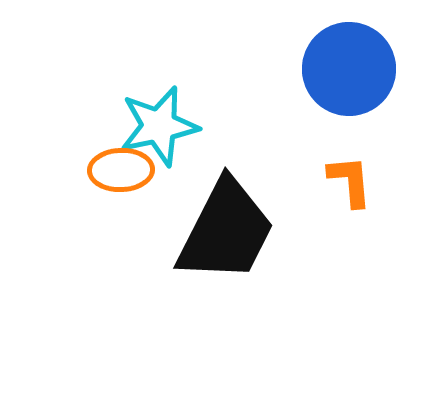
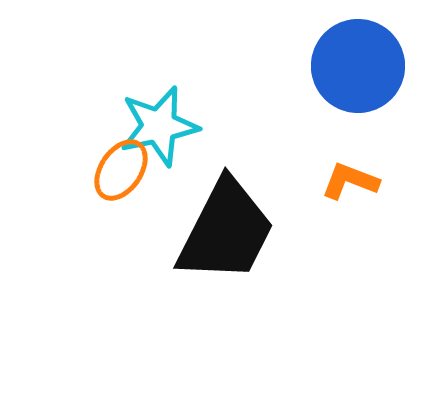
blue circle: moved 9 px right, 3 px up
orange ellipse: rotated 54 degrees counterclockwise
orange L-shape: rotated 64 degrees counterclockwise
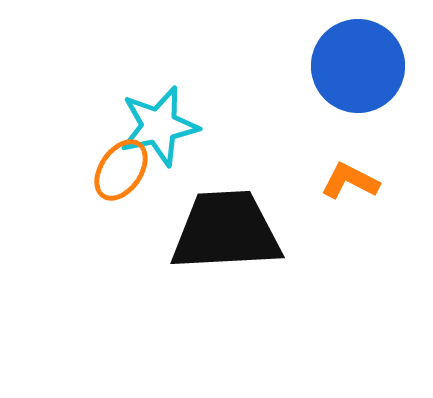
orange L-shape: rotated 6 degrees clockwise
black trapezoid: rotated 120 degrees counterclockwise
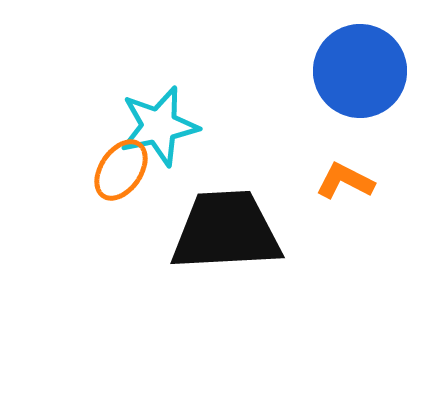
blue circle: moved 2 px right, 5 px down
orange L-shape: moved 5 px left
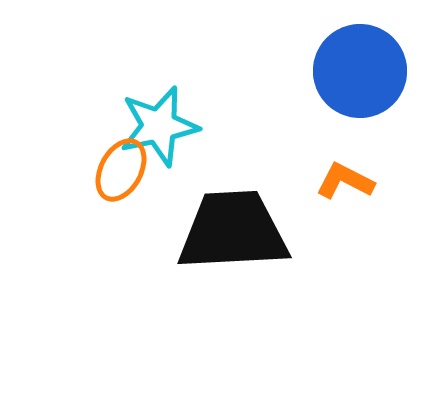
orange ellipse: rotated 6 degrees counterclockwise
black trapezoid: moved 7 px right
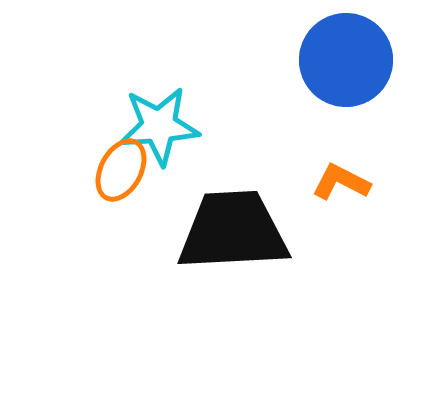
blue circle: moved 14 px left, 11 px up
cyan star: rotated 8 degrees clockwise
orange L-shape: moved 4 px left, 1 px down
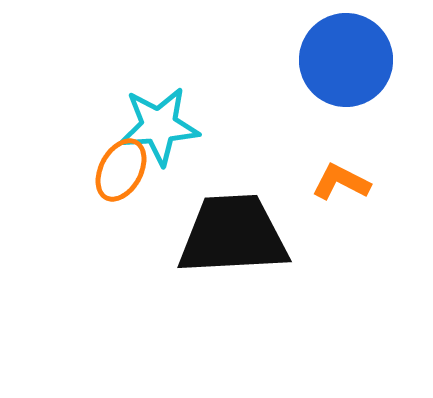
black trapezoid: moved 4 px down
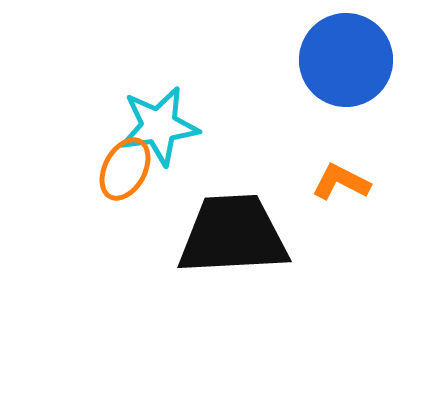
cyan star: rotated 4 degrees counterclockwise
orange ellipse: moved 4 px right, 1 px up
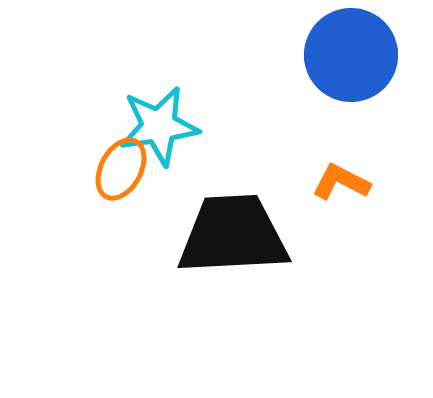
blue circle: moved 5 px right, 5 px up
orange ellipse: moved 4 px left
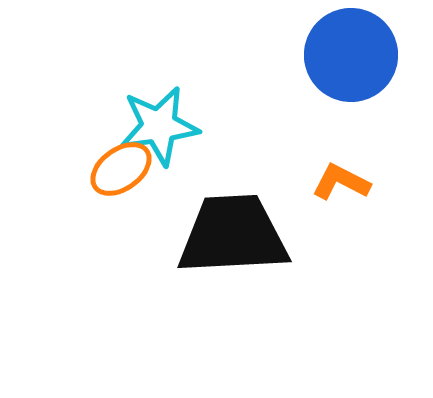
orange ellipse: rotated 26 degrees clockwise
